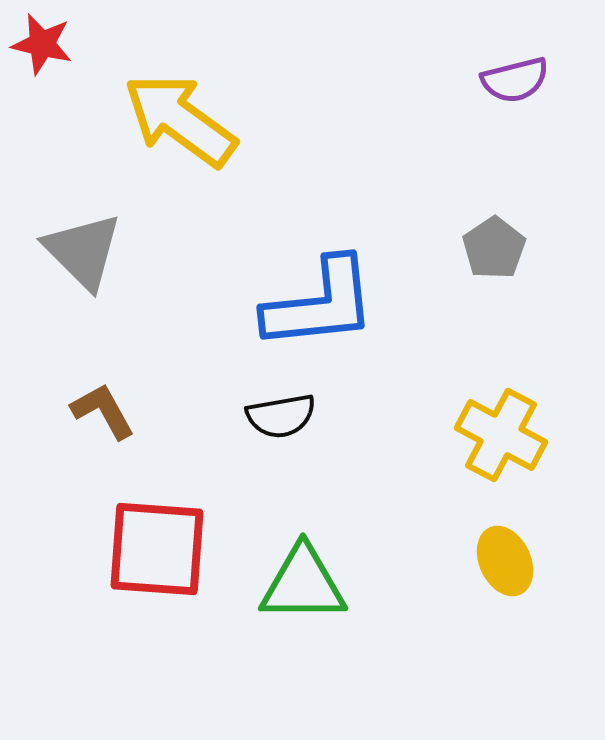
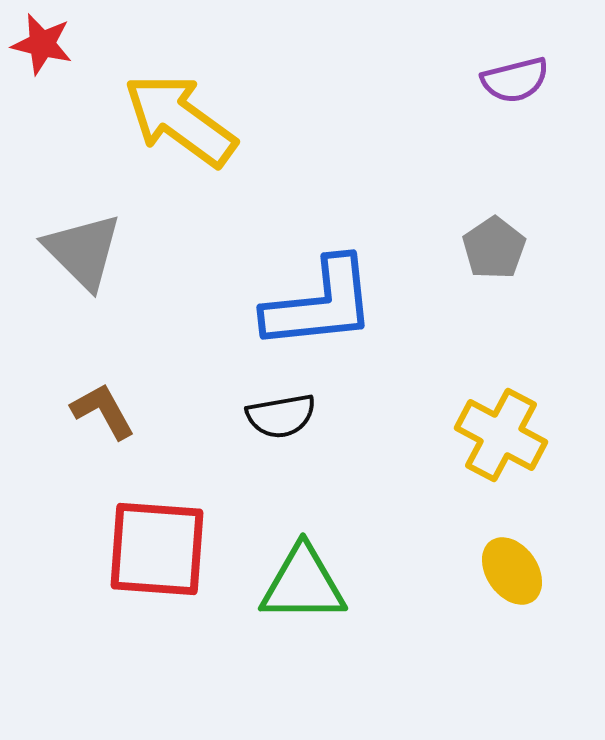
yellow ellipse: moved 7 px right, 10 px down; rotated 10 degrees counterclockwise
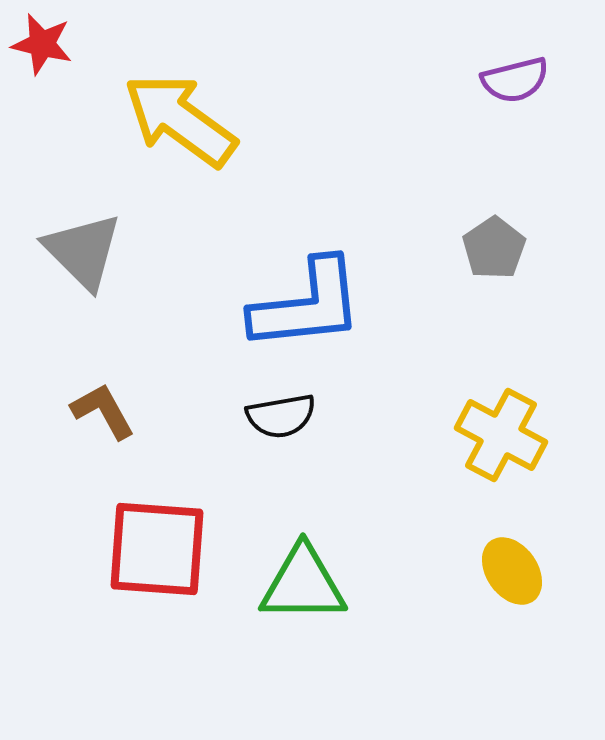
blue L-shape: moved 13 px left, 1 px down
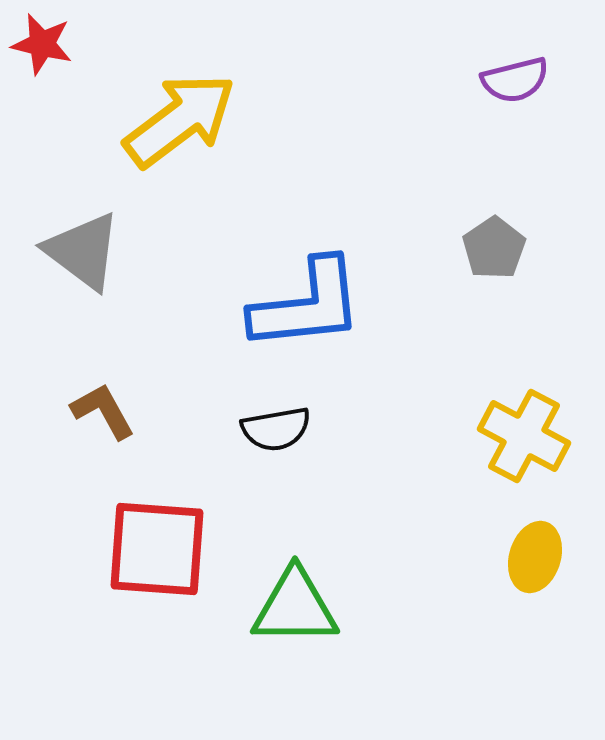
yellow arrow: rotated 107 degrees clockwise
gray triangle: rotated 8 degrees counterclockwise
black semicircle: moved 5 px left, 13 px down
yellow cross: moved 23 px right, 1 px down
yellow ellipse: moved 23 px right, 14 px up; rotated 52 degrees clockwise
green triangle: moved 8 px left, 23 px down
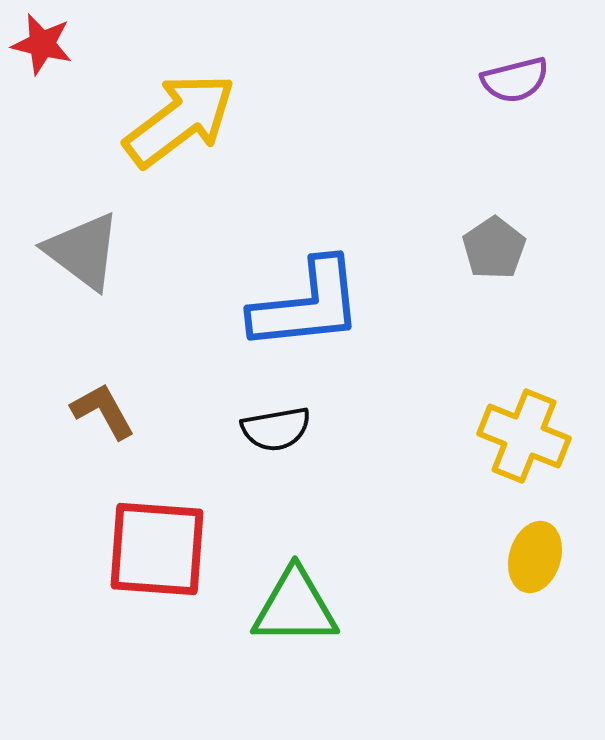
yellow cross: rotated 6 degrees counterclockwise
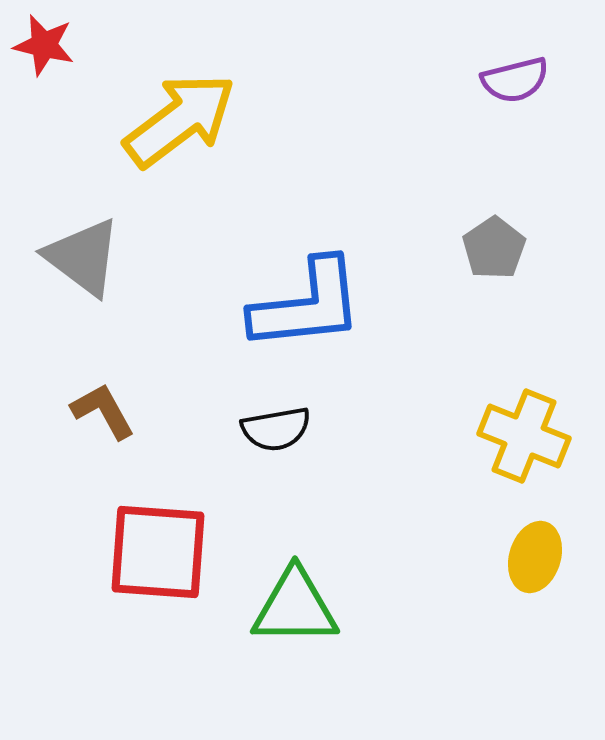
red star: moved 2 px right, 1 px down
gray triangle: moved 6 px down
red square: moved 1 px right, 3 px down
